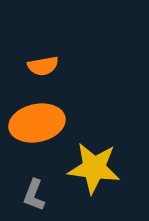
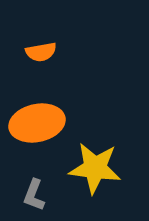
orange semicircle: moved 2 px left, 14 px up
yellow star: moved 1 px right
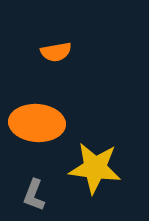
orange semicircle: moved 15 px right
orange ellipse: rotated 16 degrees clockwise
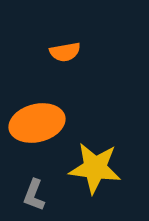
orange semicircle: moved 9 px right
orange ellipse: rotated 18 degrees counterclockwise
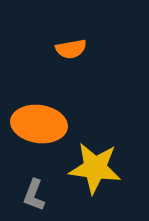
orange semicircle: moved 6 px right, 3 px up
orange ellipse: moved 2 px right, 1 px down; rotated 22 degrees clockwise
